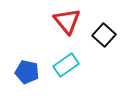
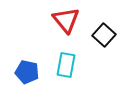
red triangle: moved 1 px left, 1 px up
cyan rectangle: rotated 45 degrees counterclockwise
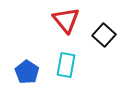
blue pentagon: rotated 20 degrees clockwise
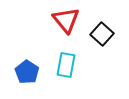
black square: moved 2 px left, 1 px up
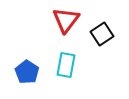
red triangle: rotated 16 degrees clockwise
black square: rotated 15 degrees clockwise
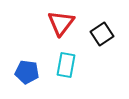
red triangle: moved 5 px left, 3 px down
blue pentagon: rotated 25 degrees counterclockwise
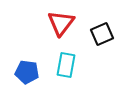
black square: rotated 10 degrees clockwise
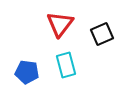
red triangle: moved 1 px left, 1 px down
cyan rectangle: rotated 25 degrees counterclockwise
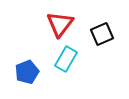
cyan rectangle: moved 6 px up; rotated 45 degrees clockwise
blue pentagon: rotated 30 degrees counterclockwise
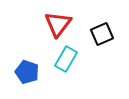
red triangle: moved 2 px left
blue pentagon: rotated 30 degrees counterclockwise
